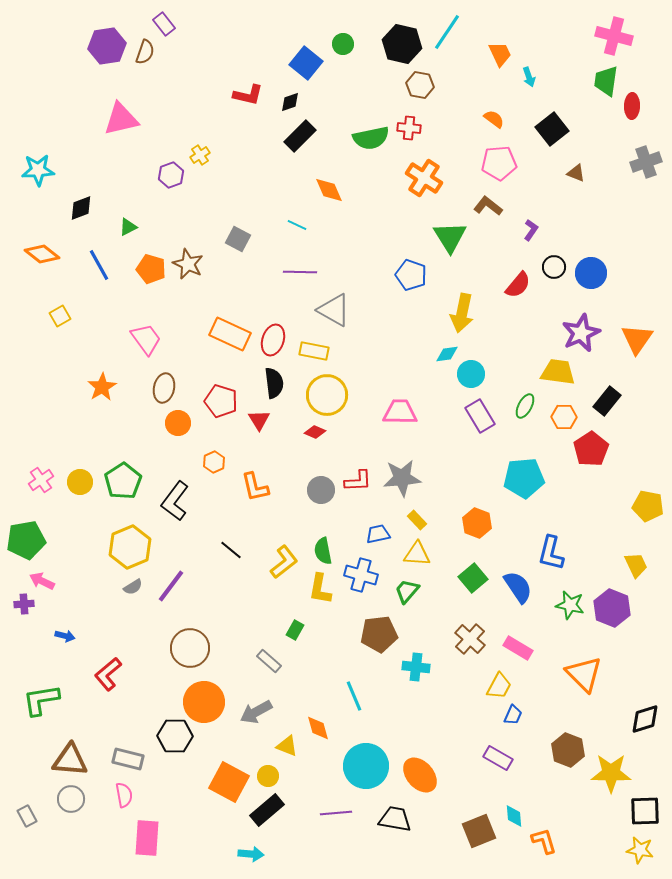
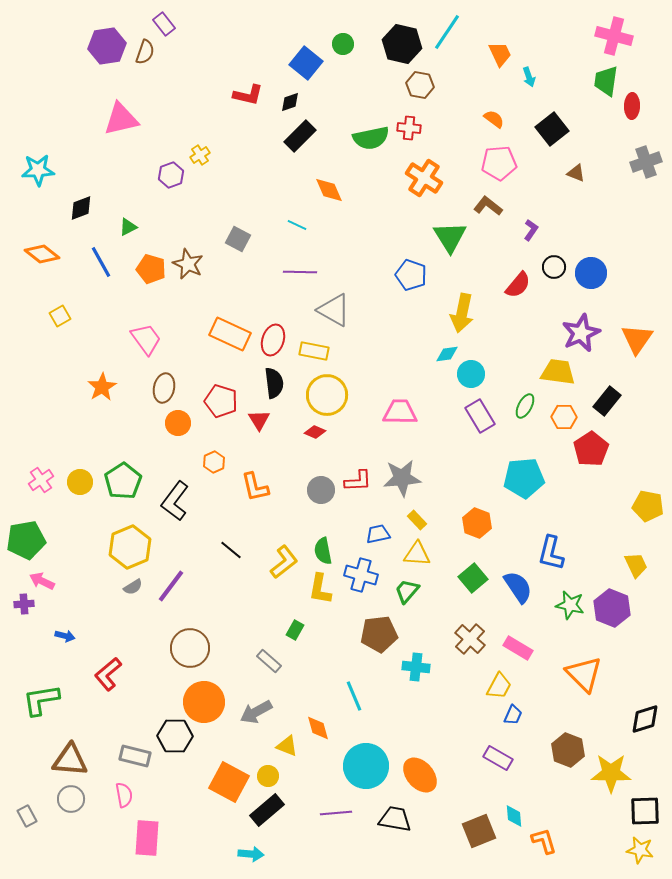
blue line at (99, 265): moved 2 px right, 3 px up
gray rectangle at (128, 759): moved 7 px right, 3 px up
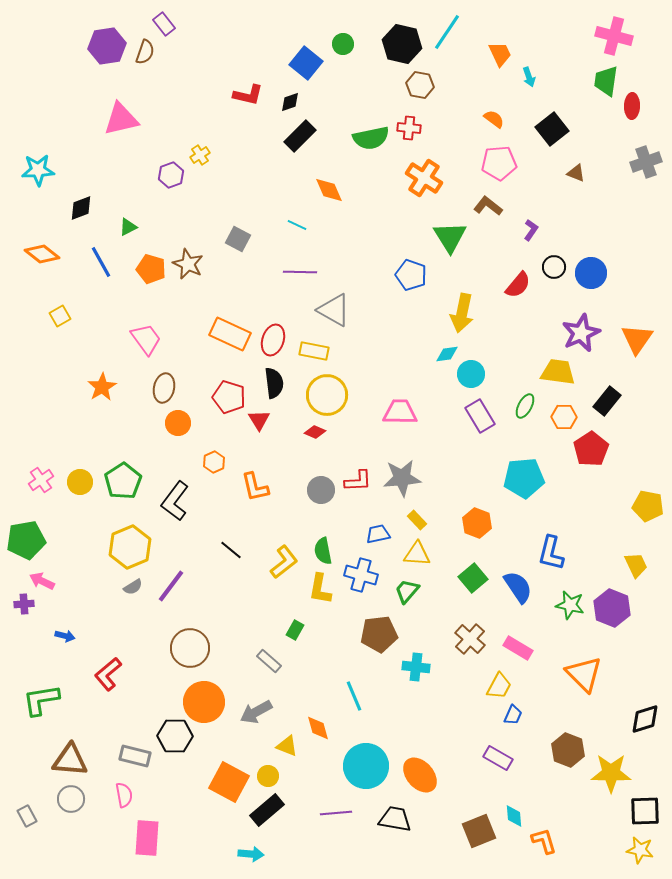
red pentagon at (221, 401): moved 8 px right, 4 px up
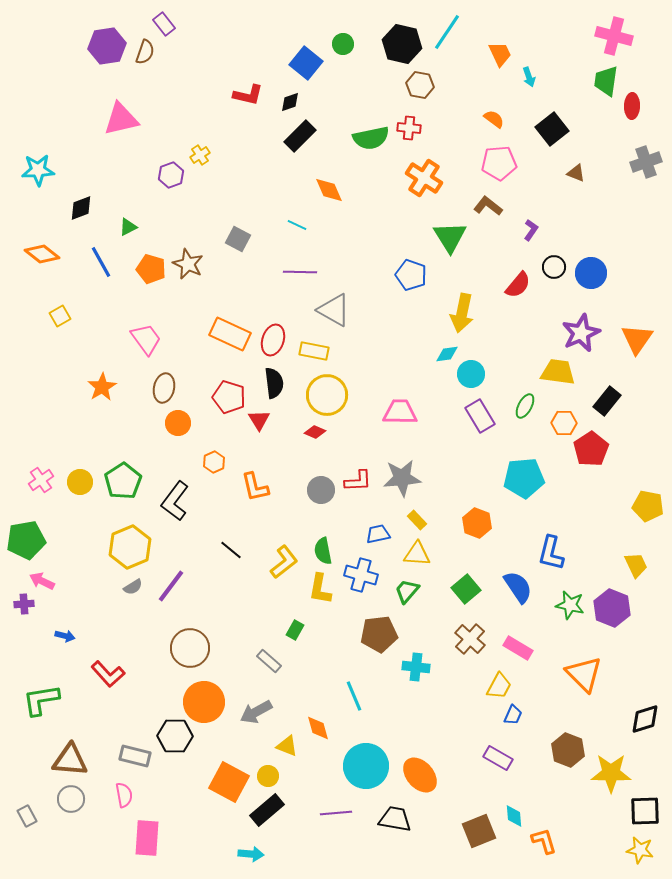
orange hexagon at (564, 417): moved 6 px down
green square at (473, 578): moved 7 px left, 11 px down
red L-shape at (108, 674): rotated 92 degrees counterclockwise
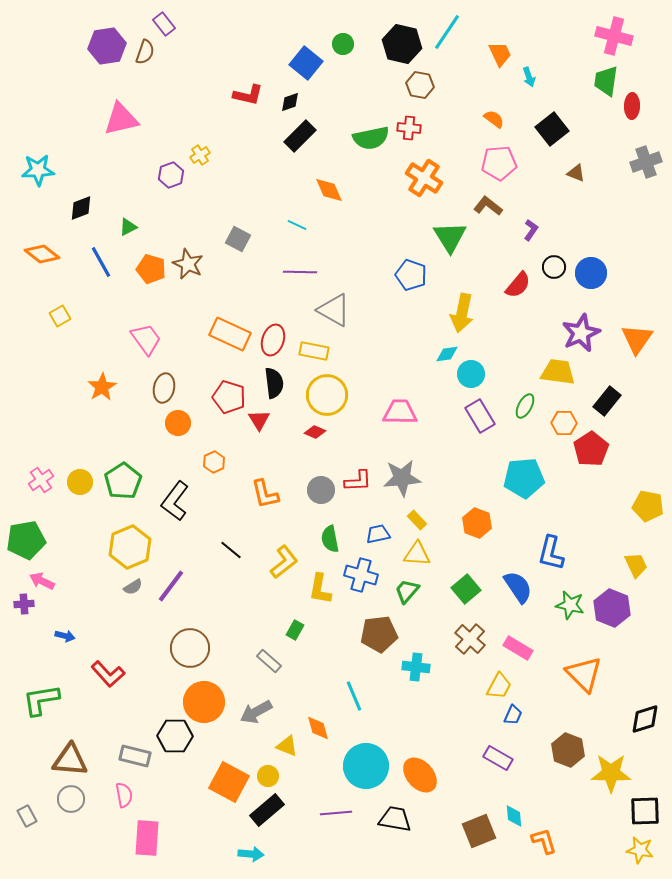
orange L-shape at (255, 487): moved 10 px right, 7 px down
green semicircle at (323, 551): moved 7 px right, 12 px up
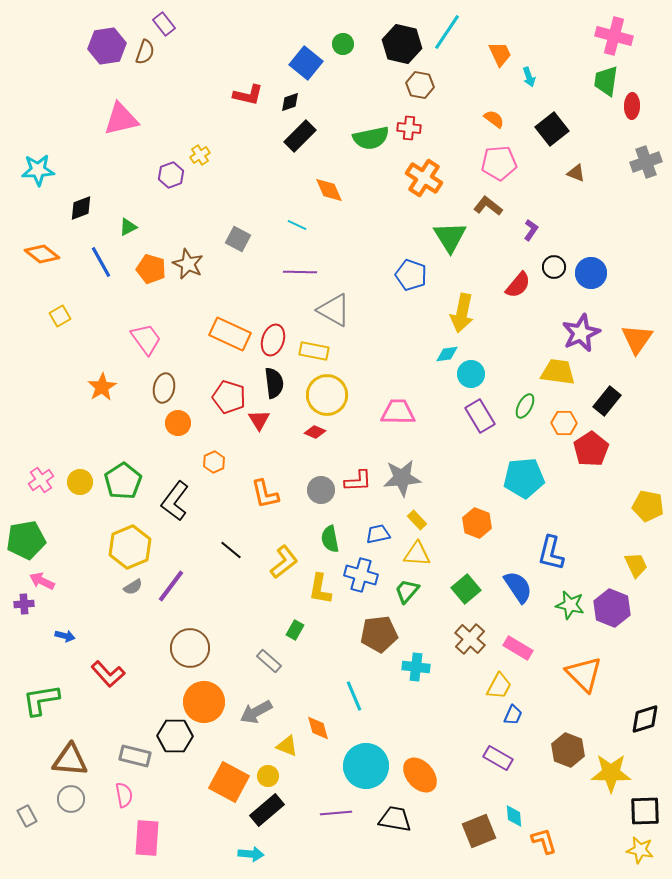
pink trapezoid at (400, 412): moved 2 px left
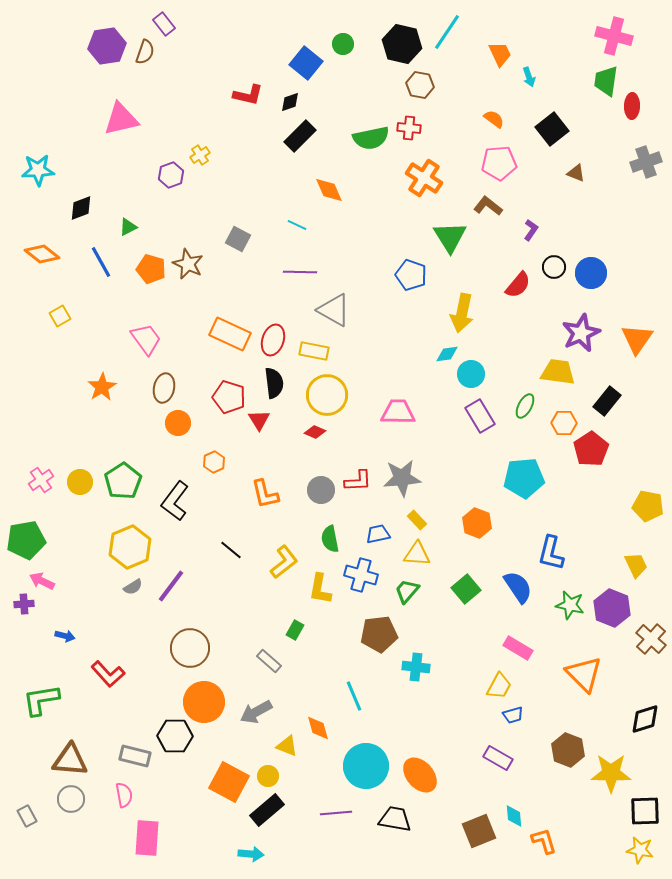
brown cross at (470, 639): moved 181 px right
blue trapezoid at (513, 715): rotated 50 degrees clockwise
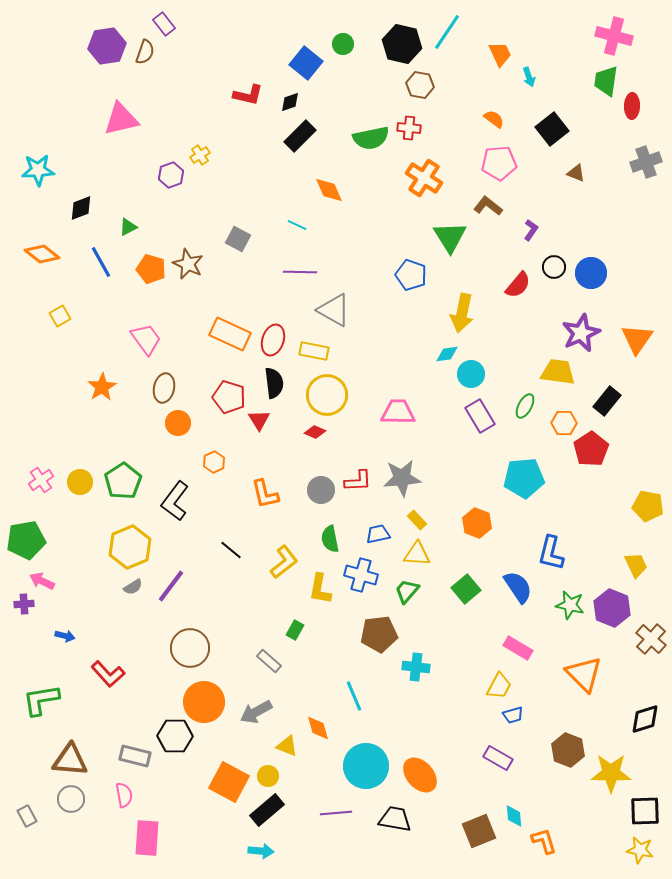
cyan arrow at (251, 854): moved 10 px right, 3 px up
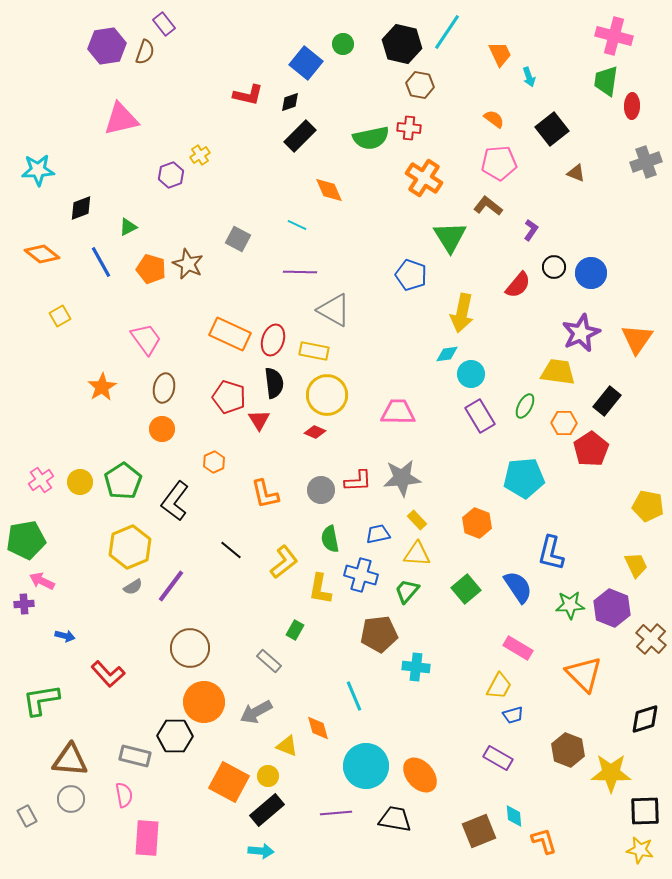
orange circle at (178, 423): moved 16 px left, 6 px down
green star at (570, 605): rotated 16 degrees counterclockwise
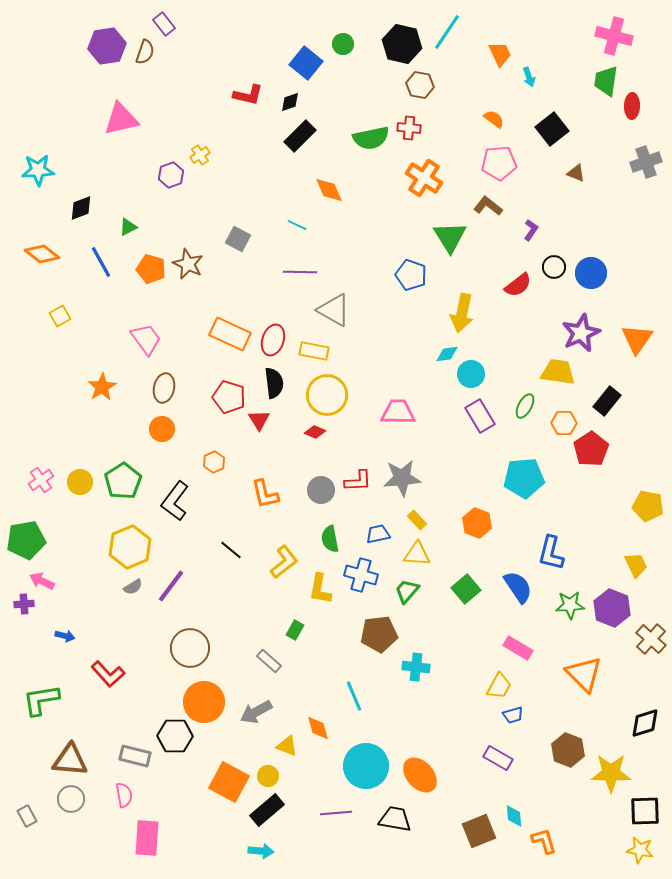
red semicircle at (518, 285): rotated 12 degrees clockwise
black diamond at (645, 719): moved 4 px down
